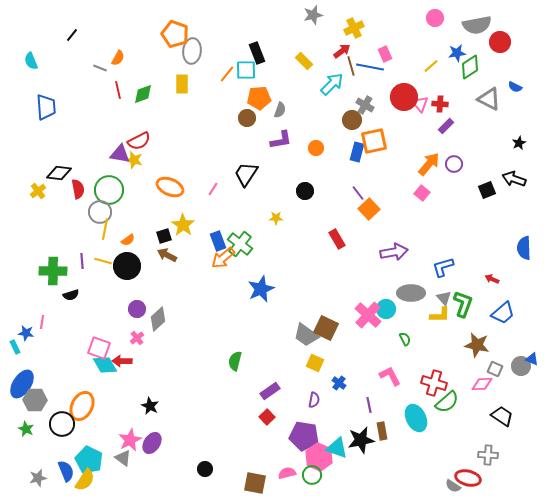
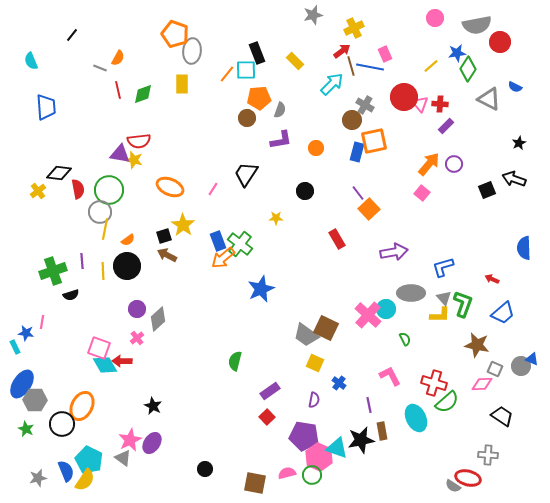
yellow rectangle at (304, 61): moved 9 px left
green diamond at (470, 67): moved 2 px left, 2 px down; rotated 25 degrees counterclockwise
red semicircle at (139, 141): rotated 20 degrees clockwise
yellow line at (103, 261): moved 10 px down; rotated 72 degrees clockwise
green cross at (53, 271): rotated 20 degrees counterclockwise
black star at (150, 406): moved 3 px right
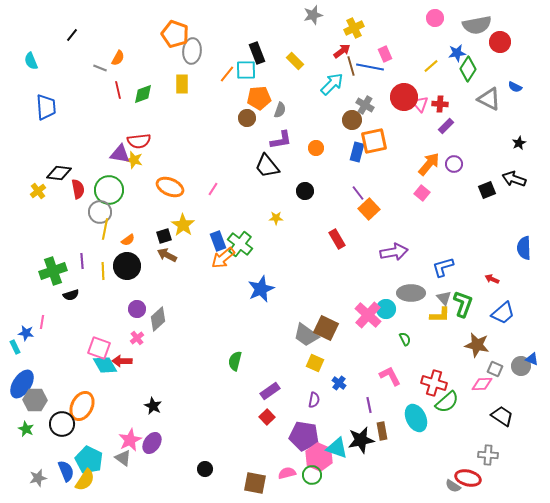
black trapezoid at (246, 174): moved 21 px right, 8 px up; rotated 72 degrees counterclockwise
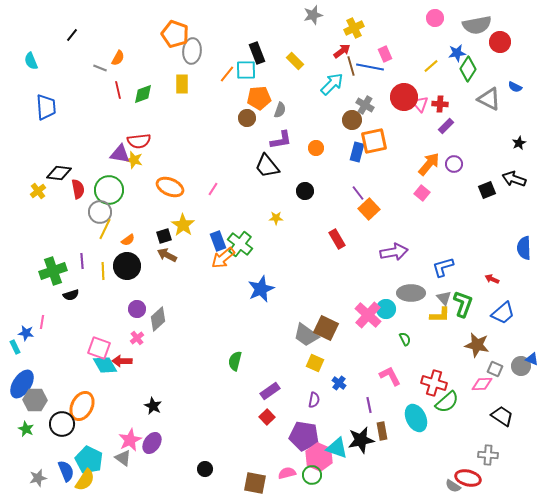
yellow line at (105, 229): rotated 15 degrees clockwise
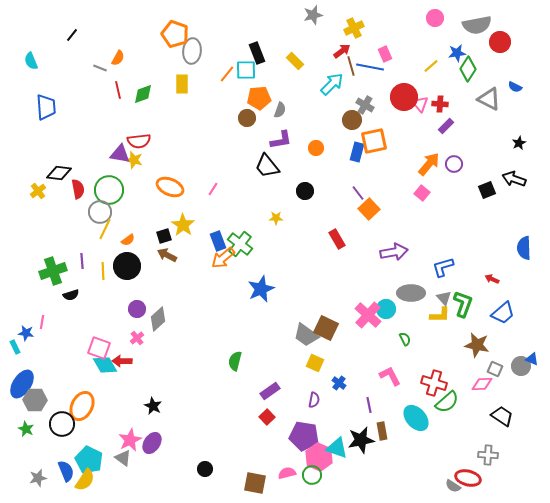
cyan ellipse at (416, 418): rotated 16 degrees counterclockwise
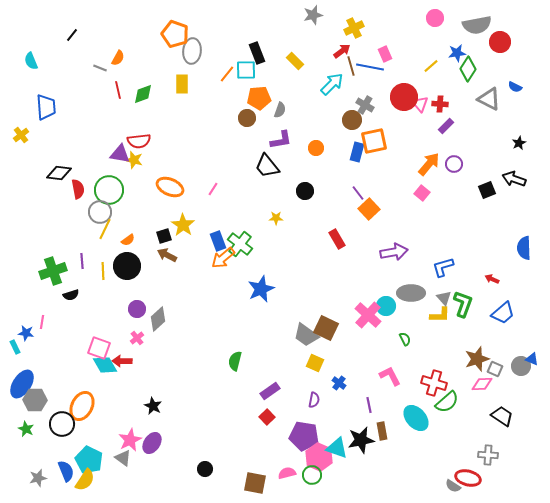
yellow cross at (38, 191): moved 17 px left, 56 px up
cyan circle at (386, 309): moved 3 px up
brown star at (477, 345): moved 14 px down; rotated 30 degrees counterclockwise
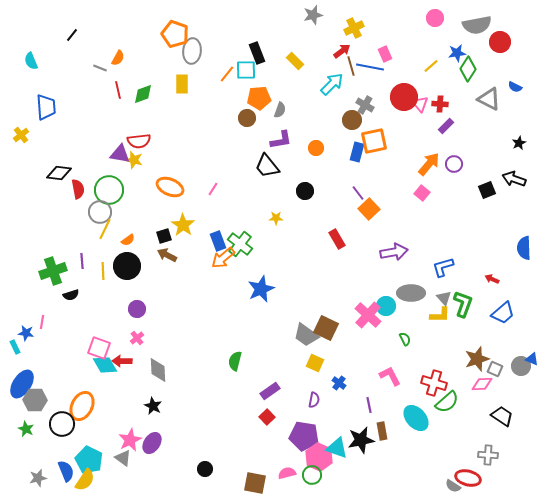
gray diamond at (158, 319): moved 51 px down; rotated 50 degrees counterclockwise
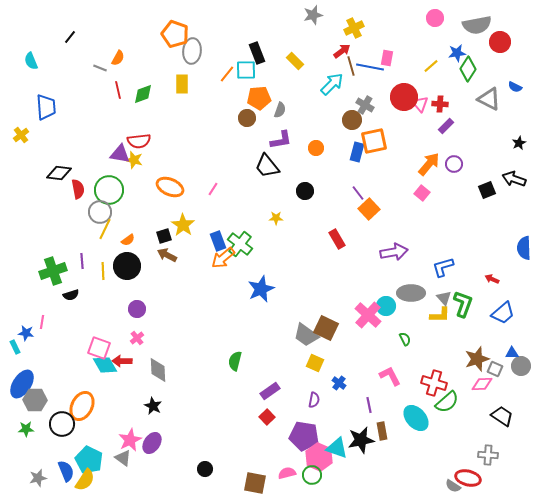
black line at (72, 35): moved 2 px left, 2 px down
pink rectangle at (385, 54): moved 2 px right, 4 px down; rotated 35 degrees clockwise
blue triangle at (532, 359): moved 20 px left, 6 px up; rotated 24 degrees counterclockwise
green star at (26, 429): rotated 28 degrees counterclockwise
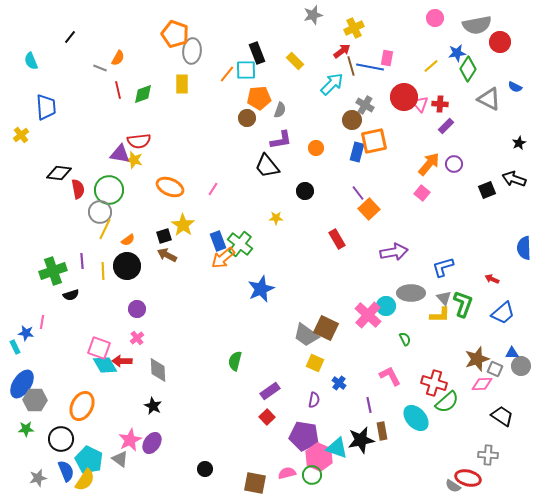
black circle at (62, 424): moved 1 px left, 15 px down
gray triangle at (123, 458): moved 3 px left, 1 px down
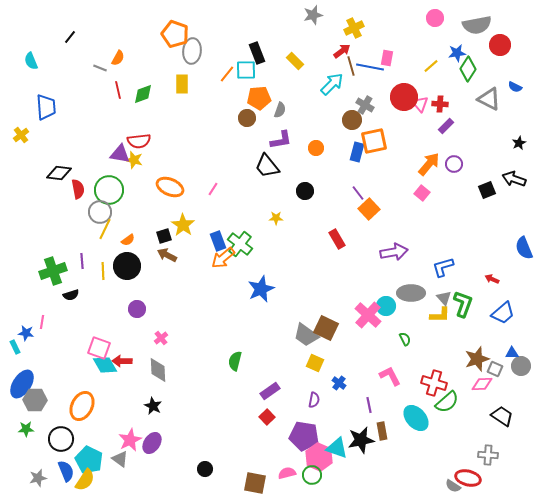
red circle at (500, 42): moved 3 px down
blue semicircle at (524, 248): rotated 20 degrees counterclockwise
pink cross at (137, 338): moved 24 px right
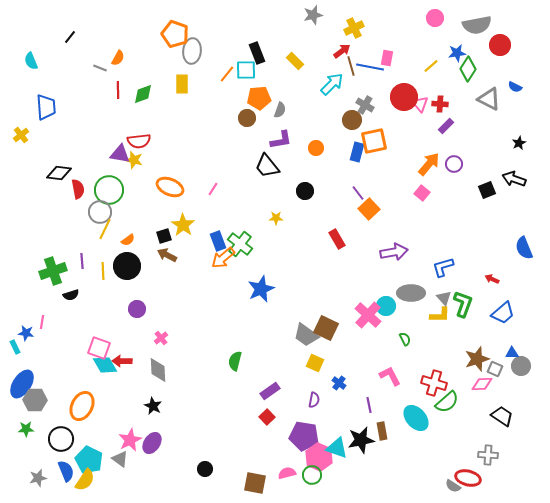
red line at (118, 90): rotated 12 degrees clockwise
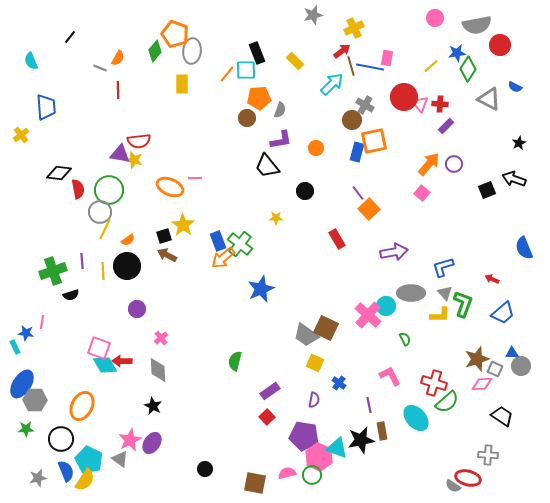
green diamond at (143, 94): moved 12 px right, 43 px up; rotated 30 degrees counterclockwise
pink line at (213, 189): moved 18 px left, 11 px up; rotated 56 degrees clockwise
gray triangle at (444, 298): moved 1 px right, 5 px up
